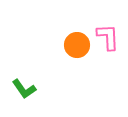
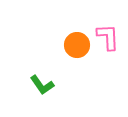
green L-shape: moved 18 px right, 4 px up
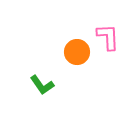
orange circle: moved 7 px down
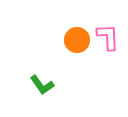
orange circle: moved 12 px up
